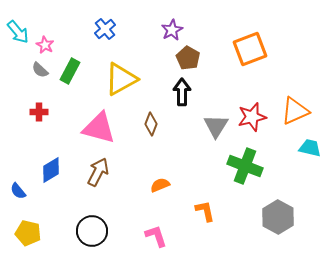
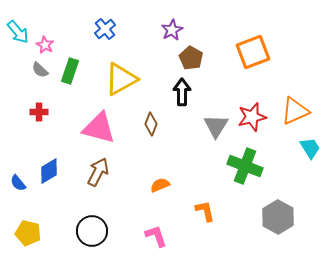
orange square: moved 3 px right, 3 px down
brown pentagon: moved 3 px right
green rectangle: rotated 10 degrees counterclockwise
cyan trapezoid: rotated 45 degrees clockwise
blue diamond: moved 2 px left, 1 px down
blue semicircle: moved 8 px up
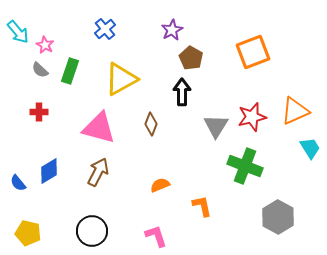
orange L-shape: moved 3 px left, 5 px up
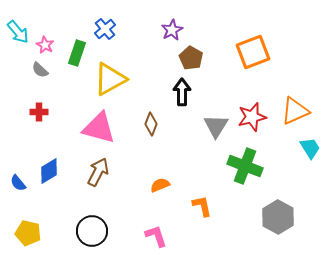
green rectangle: moved 7 px right, 18 px up
yellow triangle: moved 11 px left
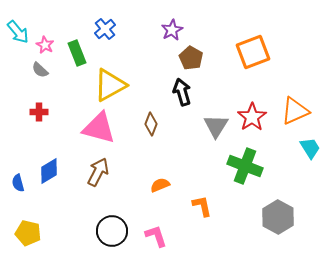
green rectangle: rotated 40 degrees counterclockwise
yellow triangle: moved 6 px down
black arrow: rotated 16 degrees counterclockwise
red star: rotated 20 degrees counterclockwise
blue semicircle: rotated 24 degrees clockwise
black circle: moved 20 px right
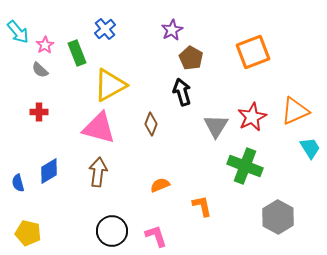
pink star: rotated 12 degrees clockwise
red star: rotated 8 degrees clockwise
brown arrow: rotated 20 degrees counterclockwise
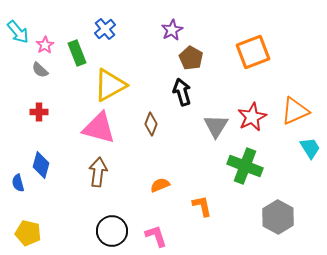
blue diamond: moved 8 px left, 6 px up; rotated 44 degrees counterclockwise
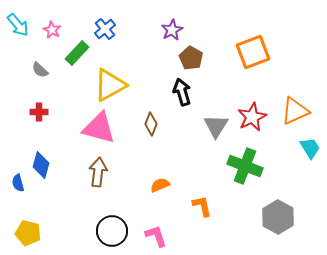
cyan arrow: moved 7 px up
pink star: moved 7 px right, 15 px up; rotated 12 degrees counterclockwise
green rectangle: rotated 65 degrees clockwise
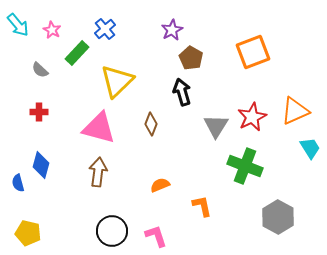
yellow triangle: moved 7 px right, 4 px up; rotated 15 degrees counterclockwise
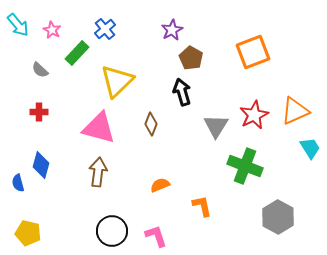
red star: moved 2 px right, 2 px up
